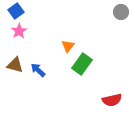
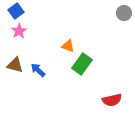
gray circle: moved 3 px right, 1 px down
orange triangle: rotated 48 degrees counterclockwise
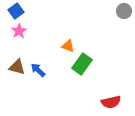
gray circle: moved 2 px up
brown triangle: moved 2 px right, 2 px down
red semicircle: moved 1 px left, 2 px down
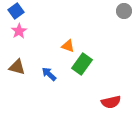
blue arrow: moved 11 px right, 4 px down
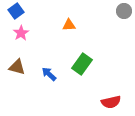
pink star: moved 2 px right, 2 px down
orange triangle: moved 1 px right, 21 px up; rotated 24 degrees counterclockwise
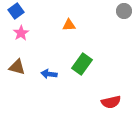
blue arrow: rotated 35 degrees counterclockwise
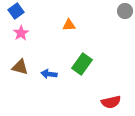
gray circle: moved 1 px right
brown triangle: moved 3 px right
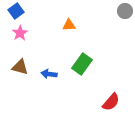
pink star: moved 1 px left
red semicircle: rotated 36 degrees counterclockwise
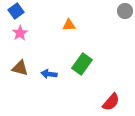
brown triangle: moved 1 px down
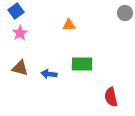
gray circle: moved 2 px down
green rectangle: rotated 55 degrees clockwise
red semicircle: moved 5 px up; rotated 126 degrees clockwise
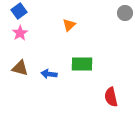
blue square: moved 3 px right
orange triangle: rotated 40 degrees counterclockwise
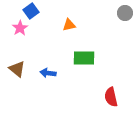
blue square: moved 12 px right
orange triangle: rotated 32 degrees clockwise
pink star: moved 5 px up
green rectangle: moved 2 px right, 6 px up
brown triangle: moved 3 px left, 1 px down; rotated 24 degrees clockwise
blue arrow: moved 1 px left, 1 px up
